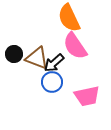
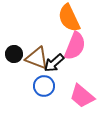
pink semicircle: rotated 124 degrees counterclockwise
blue circle: moved 8 px left, 4 px down
pink trapezoid: moved 5 px left; rotated 52 degrees clockwise
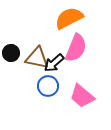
orange semicircle: rotated 88 degrees clockwise
pink semicircle: moved 1 px right, 2 px down
black circle: moved 3 px left, 1 px up
brown triangle: rotated 10 degrees counterclockwise
blue circle: moved 4 px right
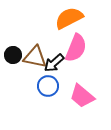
black circle: moved 2 px right, 2 px down
brown triangle: moved 2 px left, 1 px up
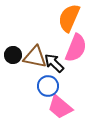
orange semicircle: rotated 40 degrees counterclockwise
black arrow: rotated 85 degrees clockwise
pink trapezoid: moved 22 px left, 11 px down
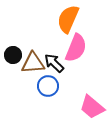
orange semicircle: moved 1 px left, 1 px down
brown triangle: moved 2 px left, 6 px down; rotated 15 degrees counterclockwise
pink trapezoid: moved 32 px right
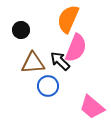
black circle: moved 8 px right, 25 px up
black arrow: moved 6 px right, 2 px up
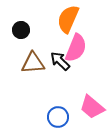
blue circle: moved 10 px right, 31 px down
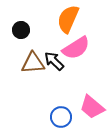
pink semicircle: rotated 36 degrees clockwise
black arrow: moved 6 px left
blue circle: moved 3 px right
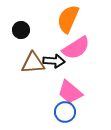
black arrow: rotated 140 degrees clockwise
pink trapezoid: moved 22 px left, 15 px up
blue circle: moved 4 px right, 5 px up
